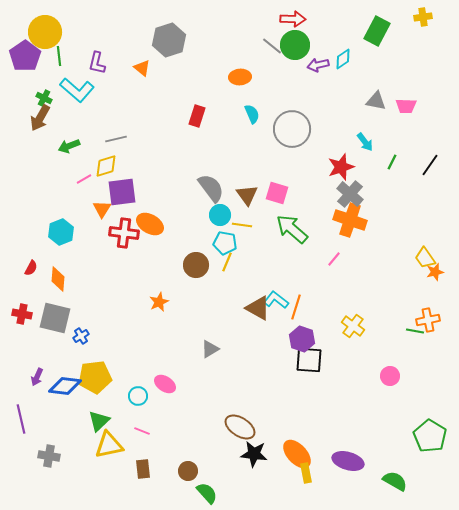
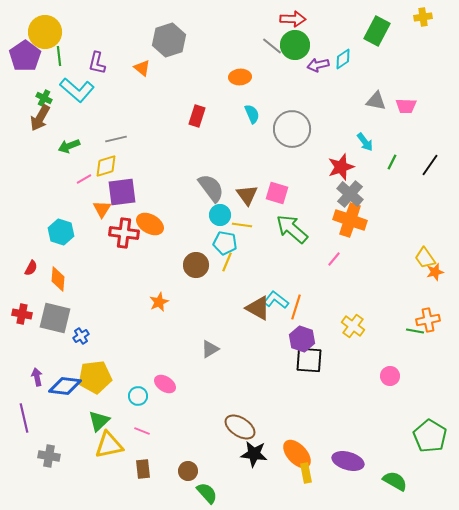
cyan hexagon at (61, 232): rotated 20 degrees counterclockwise
purple arrow at (37, 377): rotated 144 degrees clockwise
purple line at (21, 419): moved 3 px right, 1 px up
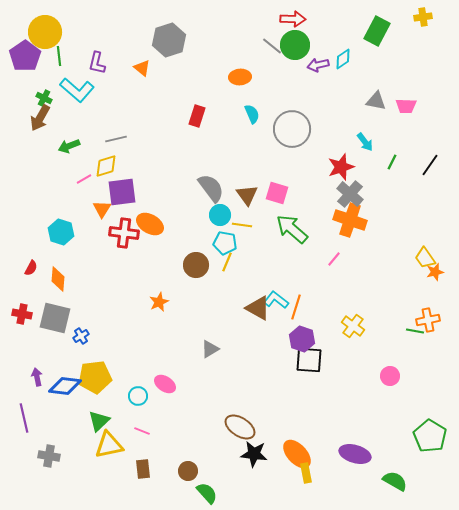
purple ellipse at (348, 461): moved 7 px right, 7 px up
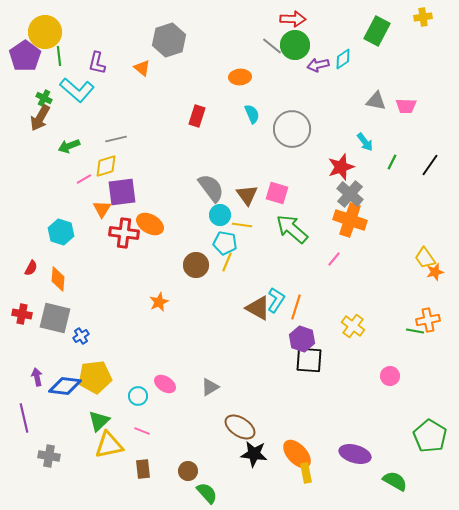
cyan L-shape at (276, 300): rotated 85 degrees clockwise
gray triangle at (210, 349): moved 38 px down
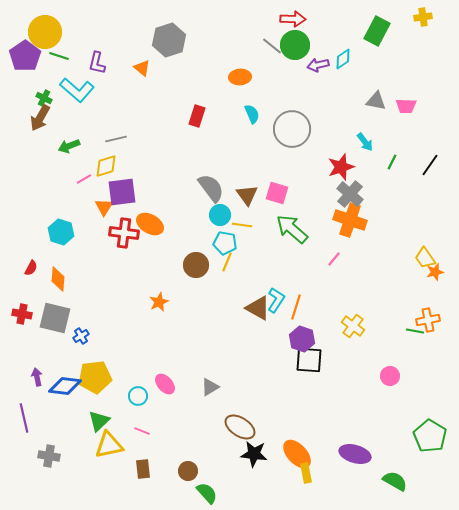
green line at (59, 56): rotated 66 degrees counterclockwise
orange triangle at (102, 209): moved 2 px right, 2 px up
pink ellipse at (165, 384): rotated 15 degrees clockwise
